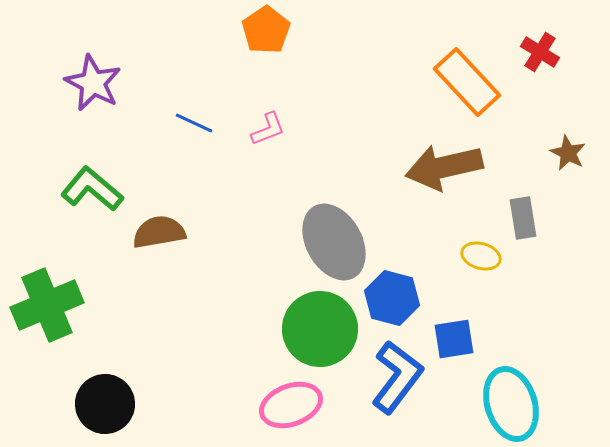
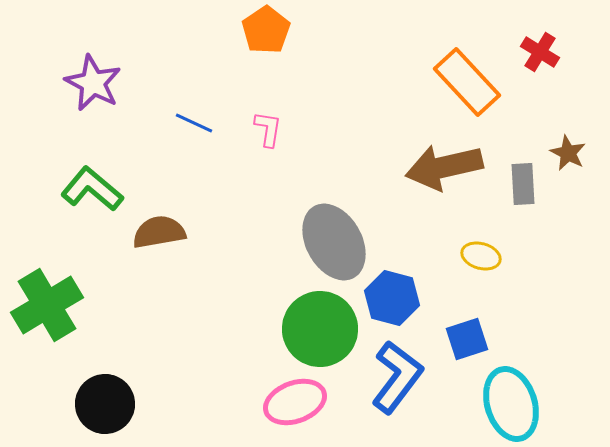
pink L-shape: rotated 60 degrees counterclockwise
gray rectangle: moved 34 px up; rotated 6 degrees clockwise
green cross: rotated 8 degrees counterclockwise
blue square: moved 13 px right; rotated 9 degrees counterclockwise
pink ellipse: moved 4 px right, 3 px up
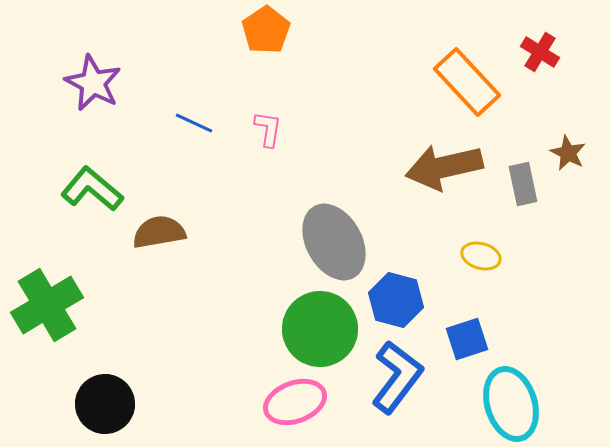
gray rectangle: rotated 9 degrees counterclockwise
blue hexagon: moved 4 px right, 2 px down
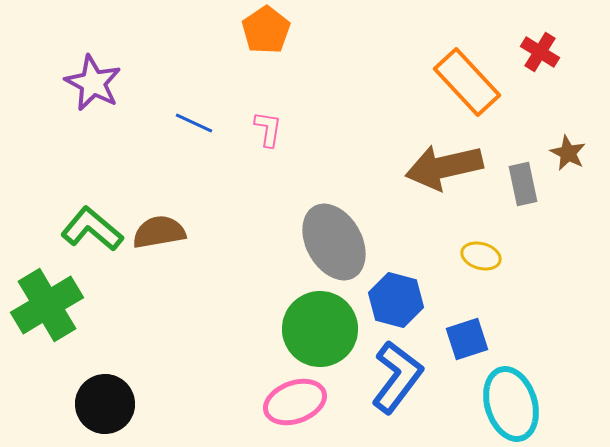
green L-shape: moved 40 px down
